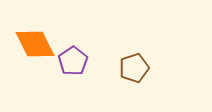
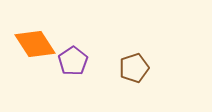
orange diamond: rotated 6 degrees counterclockwise
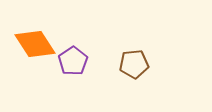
brown pentagon: moved 4 px up; rotated 12 degrees clockwise
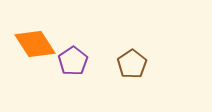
brown pentagon: moved 2 px left; rotated 28 degrees counterclockwise
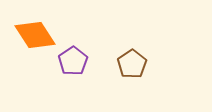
orange diamond: moved 9 px up
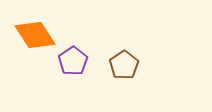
brown pentagon: moved 8 px left, 1 px down
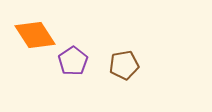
brown pentagon: rotated 24 degrees clockwise
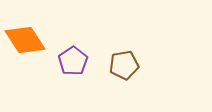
orange diamond: moved 10 px left, 5 px down
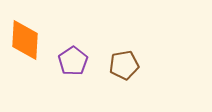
orange diamond: rotated 36 degrees clockwise
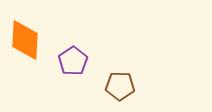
brown pentagon: moved 4 px left, 21 px down; rotated 12 degrees clockwise
